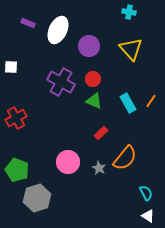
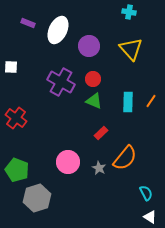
cyan rectangle: moved 1 px up; rotated 30 degrees clockwise
red cross: rotated 25 degrees counterclockwise
white triangle: moved 2 px right, 1 px down
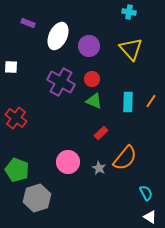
white ellipse: moved 6 px down
red circle: moved 1 px left
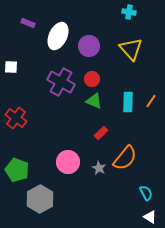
gray hexagon: moved 3 px right, 1 px down; rotated 12 degrees counterclockwise
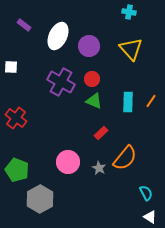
purple rectangle: moved 4 px left, 2 px down; rotated 16 degrees clockwise
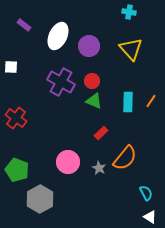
red circle: moved 2 px down
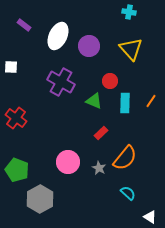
red circle: moved 18 px right
cyan rectangle: moved 3 px left, 1 px down
cyan semicircle: moved 18 px left; rotated 21 degrees counterclockwise
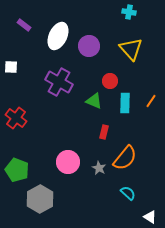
purple cross: moved 2 px left
red rectangle: moved 3 px right, 1 px up; rotated 32 degrees counterclockwise
